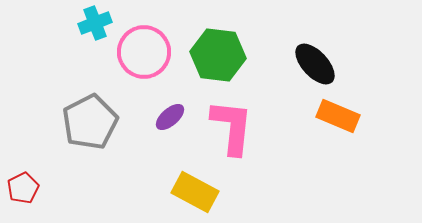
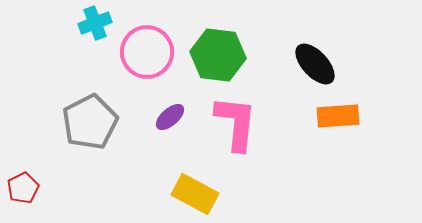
pink circle: moved 3 px right
orange rectangle: rotated 27 degrees counterclockwise
pink L-shape: moved 4 px right, 4 px up
yellow rectangle: moved 2 px down
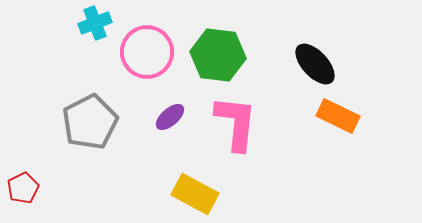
orange rectangle: rotated 30 degrees clockwise
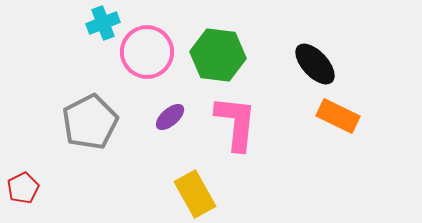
cyan cross: moved 8 px right
yellow rectangle: rotated 33 degrees clockwise
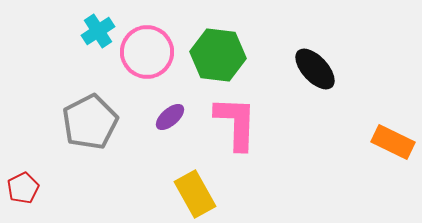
cyan cross: moved 5 px left, 8 px down; rotated 12 degrees counterclockwise
black ellipse: moved 5 px down
orange rectangle: moved 55 px right, 26 px down
pink L-shape: rotated 4 degrees counterclockwise
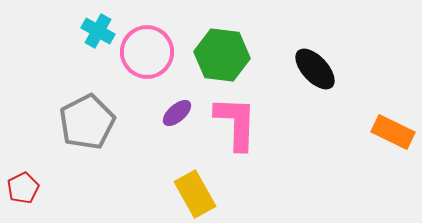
cyan cross: rotated 28 degrees counterclockwise
green hexagon: moved 4 px right
purple ellipse: moved 7 px right, 4 px up
gray pentagon: moved 3 px left
orange rectangle: moved 10 px up
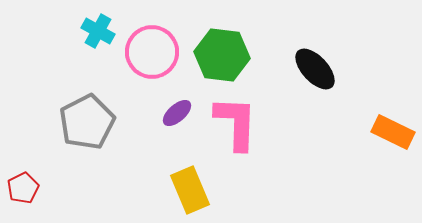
pink circle: moved 5 px right
yellow rectangle: moved 5 px left, 4 px up; rotated 6 degrees clockwise
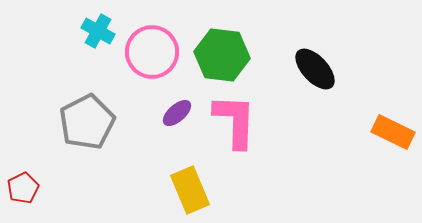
pink L-shape: moved 1 px left, 2 px up
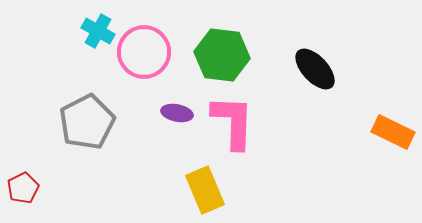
pink circle: moved 8 px left
purple ellipse: rotated 52 degrees clockwise
pink L-shape: moved 2 px left, 1 px down
yellow rectangle: moved 15 px right
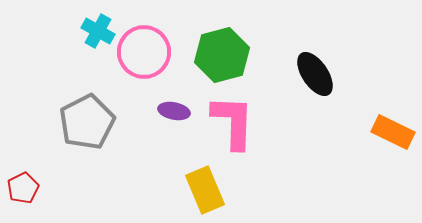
green hexagon: rotated 22 degrees counterclockwise
black ellipse: moved 5 px down; rotated 9 degrees clockwise
purple ellipse: moved 3 px left, 2 px up
